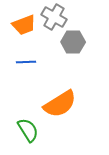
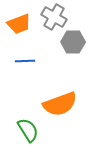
orange trapezoid: moved 5 px left, 1 px up
blue line: moved 1 px left, 1 px up
orange semicircle: rotated 12 degrees clockwise
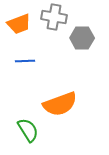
gray cross: rotated 20 degrees counterclockwise
gray hexagon: moved 9 px right, 4 px up
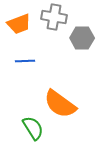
orange semicircle: rotated 56 degrees clockwise
green semicircle: moved 5 px right, 2 px up
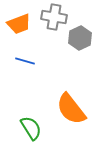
gray hexagon: moved 2 px left; rotated 25 degrees counterclockwise
blue line: rotated 18 degrees clockwise
orange semicircle: moved 11 px right, 5 px down; rotated 16 degrees clockwise
green semicircle: moved 2 px left
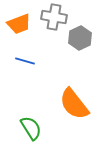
orange semicircle: moved 3 px right, 5 px up
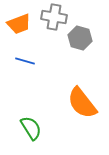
gray hexagon: rotated 20 degrees counterclockwise
orange semicircle: moved 8 px right, 1 px up
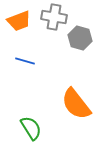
orange trapezoid: moved 3 px up
orange semicircle: moved 6 px left, 1 px down
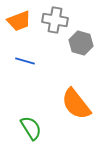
gray cross: moved 1 px right, 3 px down
gray hexagon: moved 1 px right, 5 px down
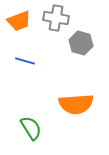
gray cross: moved 1 px right, 2 px up
orange semicircle: rotated 56 degrees counterclockwise
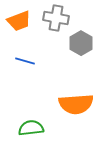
gray hexagon: rotated 15 degrees clockwise
green semicircle: rotated 65 degrees counterclockwise
